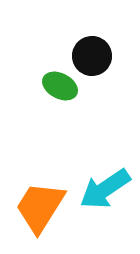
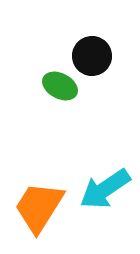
orange trapezoid: moved 1 px left
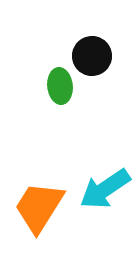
green ellipse: rotated 56 degrees clockwise
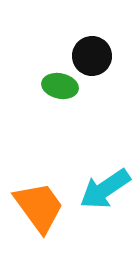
green ellipse: rotated 72 degrees counterclockwise
orange trapezoid: rotated 112 degrees clockwise
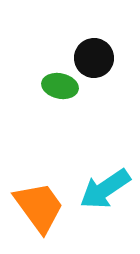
black circle: moved 2 px right, 2 px down
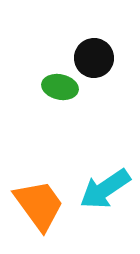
green ellipse: moved 1 px down
orange trapezoid: moved 2 px up
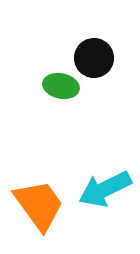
green ellipse: moved 1 px right, 1 px up
cyan arrow: rotated 8 degrees clockwise
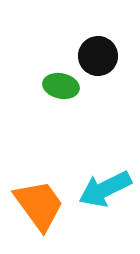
black circle: moved 4 px right, 2 px up
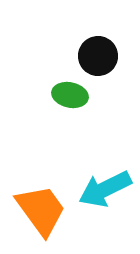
green ellipse: moved 9 px right, 9 px down
orange trapezoid: moved 2 px right, 5 px down
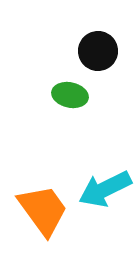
black circle: moved 5 px up
orange trapezoid: moved 2 px right
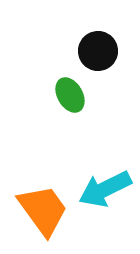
green ellipse: rotated 48 degrees clockwise
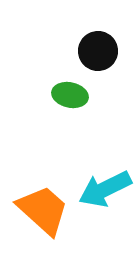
green ellipse: rotated 48 degrees counterclockwise
orange trapezoid: rotated 12 degrees counterclockwise
